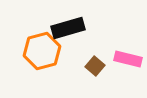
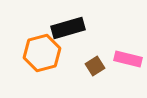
orange hexagon: moved 2 px down
brown square: rotated 18 degrees clockwise
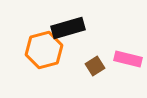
orange hexagon: moved 2 px right, 3 px up
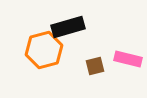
black rectangle: moved 1 px up
brown square: rotated 18 degrees clockwise
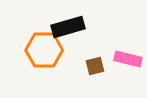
orange hexagon: rotated 15 degrees clockwise
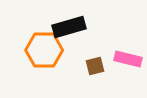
black rectangle: moved 1 px right
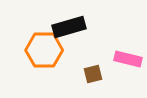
brown square: moved 2 px left, 8 px down
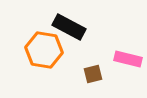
black rectangle: rotated 44 degrees clockwise
orange hexagon: rotated 9 degrees clockwise
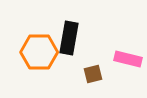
black rectangle: moved 11 px down; rotated 72 degrees clockwise
orange hexagon: moved 5 px left, 2 px down; rotated 9 degrees counterclockwise
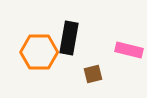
pink rectangle: moved 1 px right, 9 px up
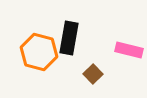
orange hexagon: rotated 15 degrees clockwise
brown square: rotated 30 degrees counterclockwise
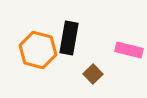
orange hexagon: moved 1 px left, 2 px up
